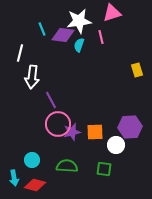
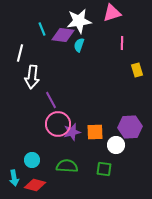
pink line: moved 21 px right, 6 px down; rotated 16 degrees clockwise
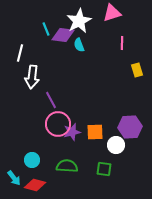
white star: rotated 20 degrees counterclockwise
cyan line: moved 4 px right
cyan semicircle: rotated 40 degrees counterclockwise
cyan arrow: rotated 28 degrees counterclockwise
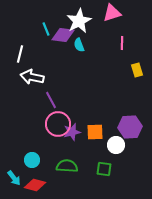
white line: moved 1 px down
white arrow: rotated 95 degrees clockwise
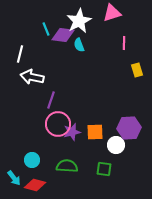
pink line: moved 2 px right
purple line: rotated 48 degrees clockwise
purple hexagon: moved 1 px left, 1 px down
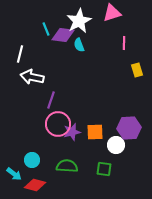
cyan arrow: moved 4 px up; rotated 14 degrees counterclockwise
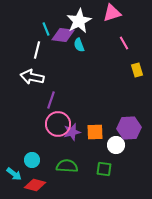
pink line: rotated 32 degrees counterclockwise
white line: moved 17 px right, 4 px up
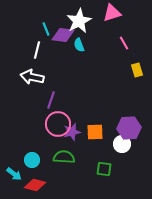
white circle: moved 6 px right, 1 px up
green semicircle: moved 3 px left, 9 px up
